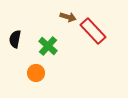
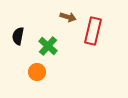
red rectangle: rotated 56 degrees clockwise
black semicircle: moved 3 px right, 3 px up
orange circle: moved 1 px right, 1 px up
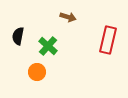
red rectangle: moved 15 px right, 9 px down
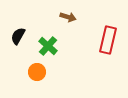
black semicircle: rotated 18 degrees clockwise
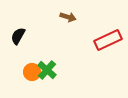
red rectangle: rotated 52 degrees clockwise
green cross: moved 1 px left, 24 px down
orange circle: moved 5 px left
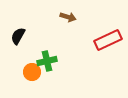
green cross: moved 9 px up; rotated 36 degrees clockwise
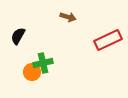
green cross: moved 4 px left, 2 px down
